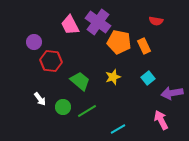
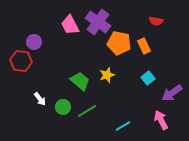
orange pentagon: moved 1 px down
red hexagon: moved 30 px left
yellow star: moved 6 px left, 2 px up
purple arrow: rotated 25 degrees counterclockwise
cyan line: moved 5 px right, 3 px up
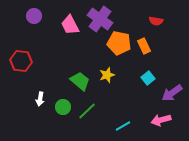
purple cross: moved 2 px right, 3 px up
purple circle: moved 26 px up
white arrow: rotated 48 degrees clockwise
green line: rotated 12 degrees counterclockwise
pink arrow: rotated 78 degrees counterclockwise
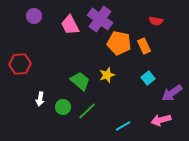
red hexagon: moved 1 px left, 3 px down; rotated 10 degrees counterclockwise
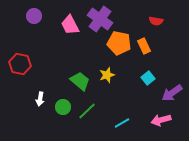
red hexagon: rotated 15 degrees clockwise
cyan line: moved 1 px left, 3 px up
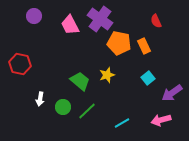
red semicircle: rotated 56 degrees clockwise
